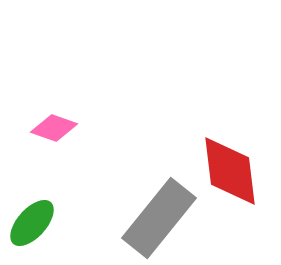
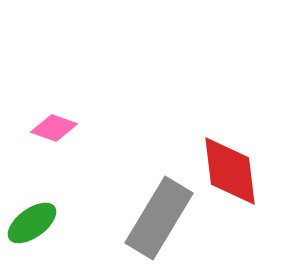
gray rectangle: rotated 8 degrees counterclockwise
green ellipse: rotated 12 degrees clockwise
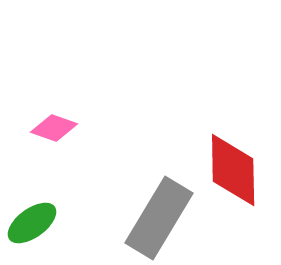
red diamond: moved 3 px right, 1 px up; rotated 6 degrees clockwise
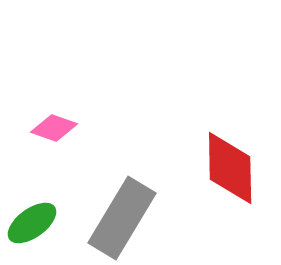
red diamond: moved 3 px left, 2 px up
gray rectangle: moved 37 px left
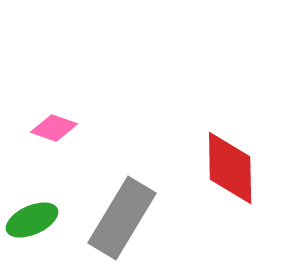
green ellipse: moved 3 px up; rotated 12 degrees clockwise
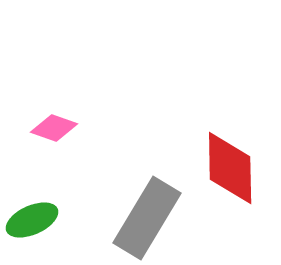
gray rectangle: moved 25 px right
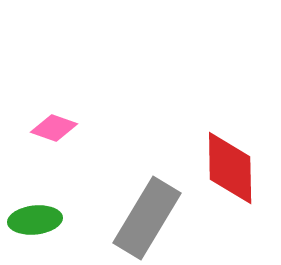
green ellipse: moved 3 px right; rotated 18 degrees clockwise
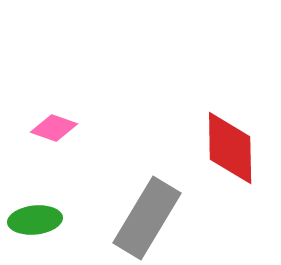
red diamond: moved 20 px up
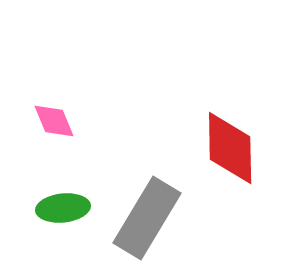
pink diamond: moved 7 px up; rotated 48 degrees clockwise
green ellipse: moved 28 px right, 12 px up
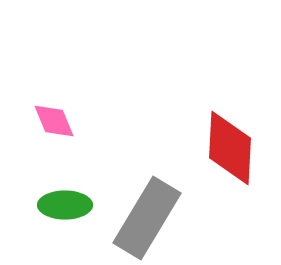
red diamond: rotated 4 degrees clockwise
green ellipse: moved 2 px right, 3 px up; rotated 6 degrees clockwise
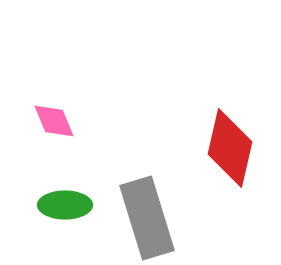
red diamond: rotated 10 degrees clockwise
gray rectangle: rotated 48 degrees counterclockwise
